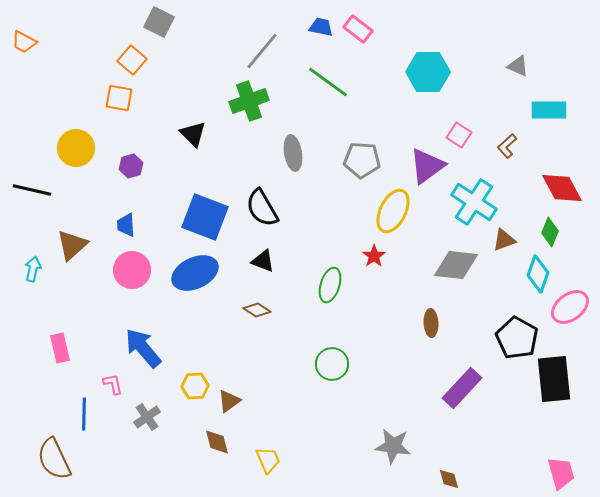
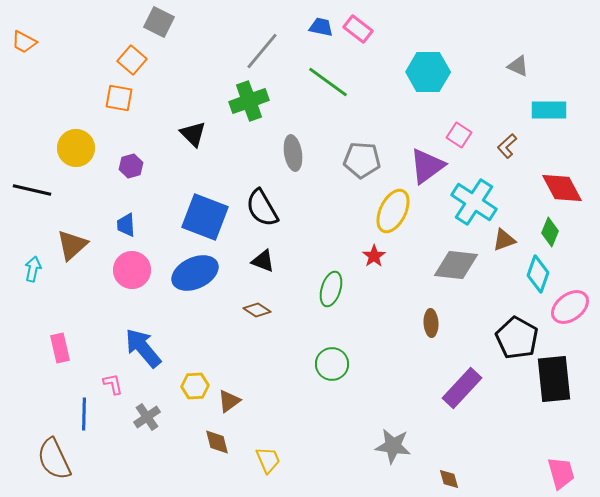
green ellipse at (330, 285): moved 1 px right, 4 px down
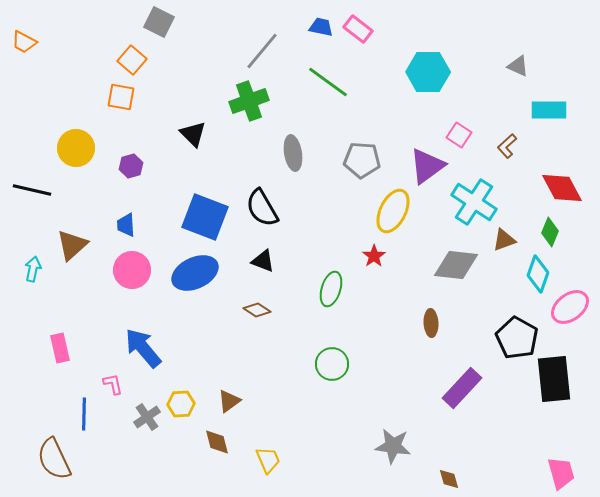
orange square at (119, 98): moved 2 px right, 1 px up
yellow hexagon at (195, 386): moved 14 px left, 18 px down
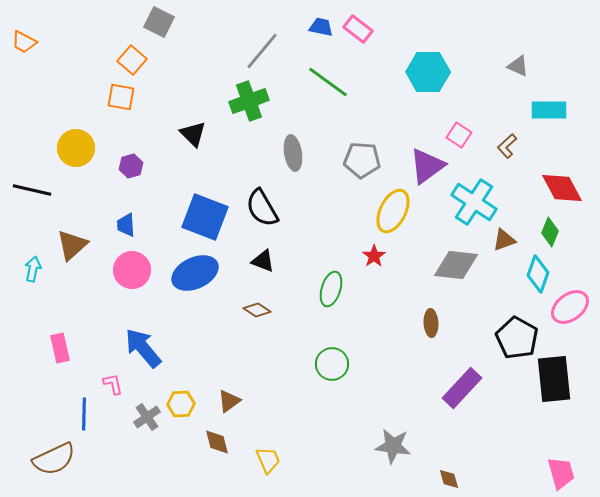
brown semicircle at (54, 459): rotated 90 degrees counterclockwise
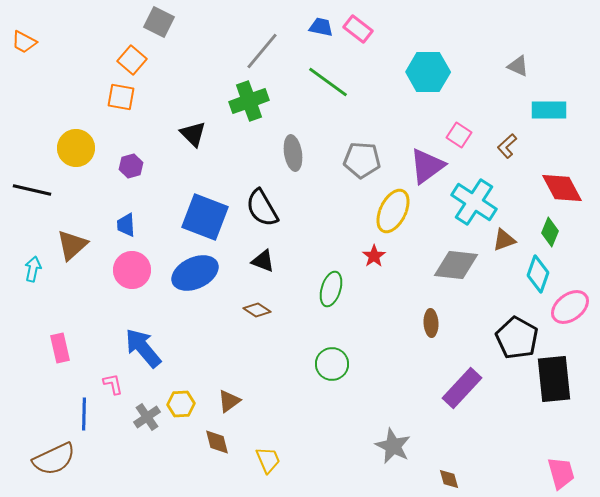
gray star at (393, 446): rotated 18 degrees clockwise
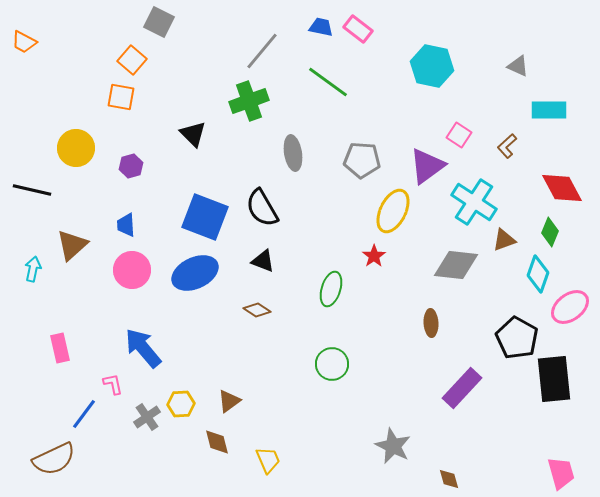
cyan hexagon at (428, 72): moved 4 px right, 6 px up; rotated 12 degrees clockwise
blue line at (84, 414): rotated 36 degrees clockwise
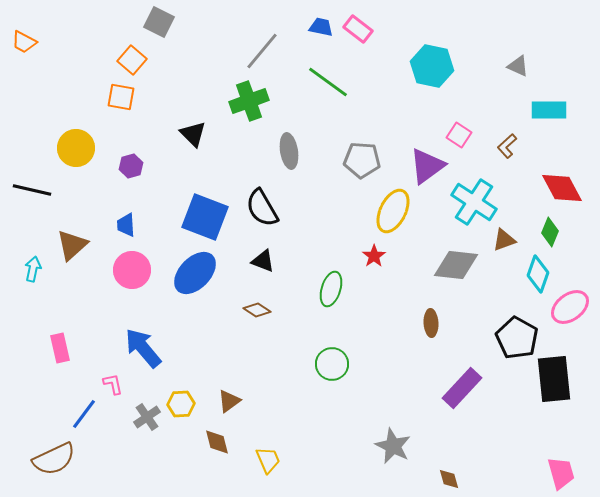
gray ellipse at (293, 153): moved 4 px left, 2 px up
blue ellipse at (195, 273): rotated 21 degrees counterclockwise
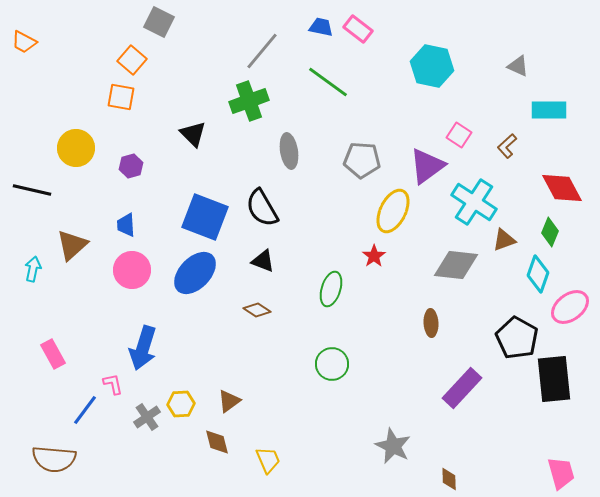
pink rectangle at (60, 348): moved 7 px left, 6 px down; rotated 16 degrees counterclockwise
blue arrow at (143, 348): rotated 123 degrees counterclockwise
blue line at (84, 414): moved 1 px right, 4 px up
brown semicircle at (54, 459): rotated 30 degrees clockwise
brown diamond at (449, 479): rotated 15 degrees clockwise
